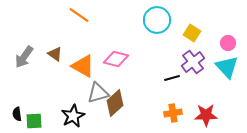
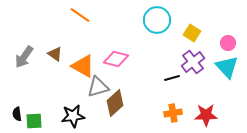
orange line: moved 1 px right
gray triangle: moved 6 px up
black star: rotated 20 degrees clockwise
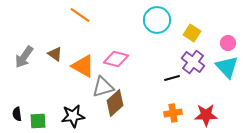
purple cross: rotated 15 degrees counterclockwise
gray triangle: moved 5 px right
green square: moved 4 px right
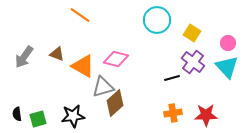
brown triangle: moved 2 px right; rotated 14 degrees counterclockwise
green square: moved 2 px up; rotated 12 degrees counterclockwise
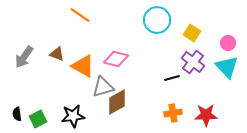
brown diamond: moved 2 px right, 1 px up; rotated 12 degrees clockwise
green square: rotated 12 degrees counterclockwise
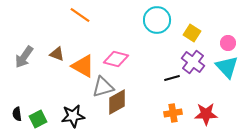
red star: moved 1 px up
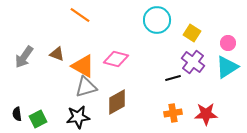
cyan triangle: rotated 40 degrees clockwise
black line: moved 1 px right
gray triangle: moved 17 px left
black star: moved 5 px right, 1 px down
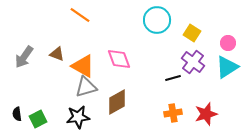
pink diamond: moved 3 px right; rotated 55 degrees clockwise
red star: rotated 15 degrees counterclockwise
